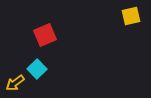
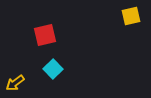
red square: rotated 10 degrees clockwise
cyan square: moved 16 px right
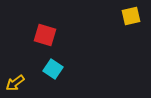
red square: rotated 30 degrees clockwise
cyan square: rotated 12 degrees counterclockwise
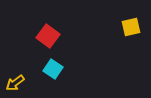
yellow square: moved 11 px down
red square: moved 3 px right, 1 px down; rotated 20 degrees clockwise
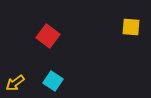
yellow square: rotated 18 degrees clockwise
cyan square: moved 12 px down
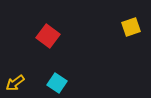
yellow square: rotated 24 degrees counterclockwise
cyan square: moved 4 px right, 2 px down
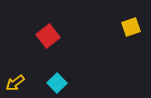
red square: rotated 15 degrees clockwise
cyan square: rotated 12 degrees clockwise
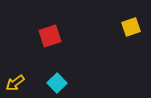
red square: moved 2 px right; rotated 20 degrees clockwise
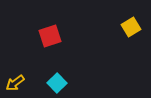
yellow square: rotated 12 degrees counterclockwise
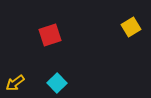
red square: moved 1 px up
